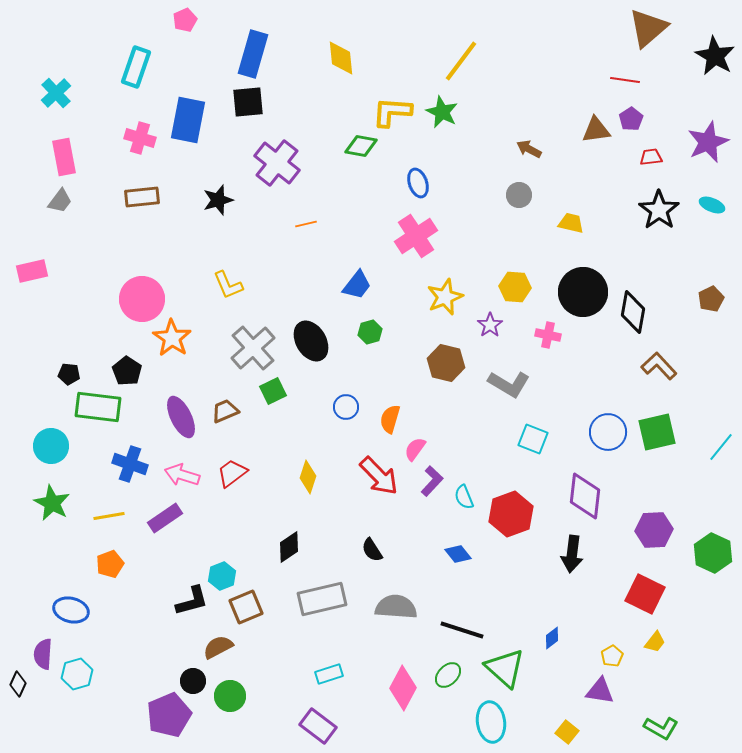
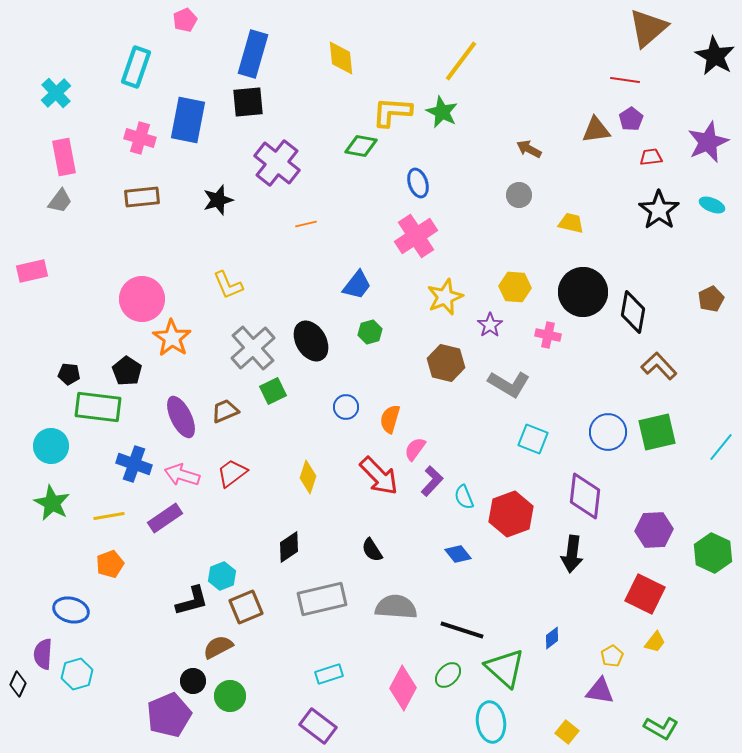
blue cross at (130, 464): moved 4 px right
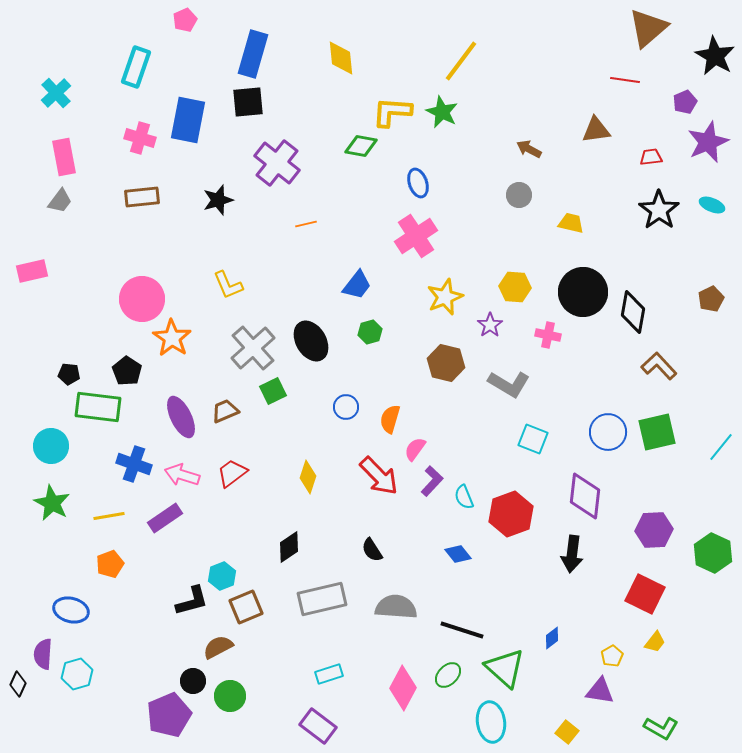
purple pentagon at (631, 119): moved 54 px right, 17 px up; rotated 10 degrees clockwise
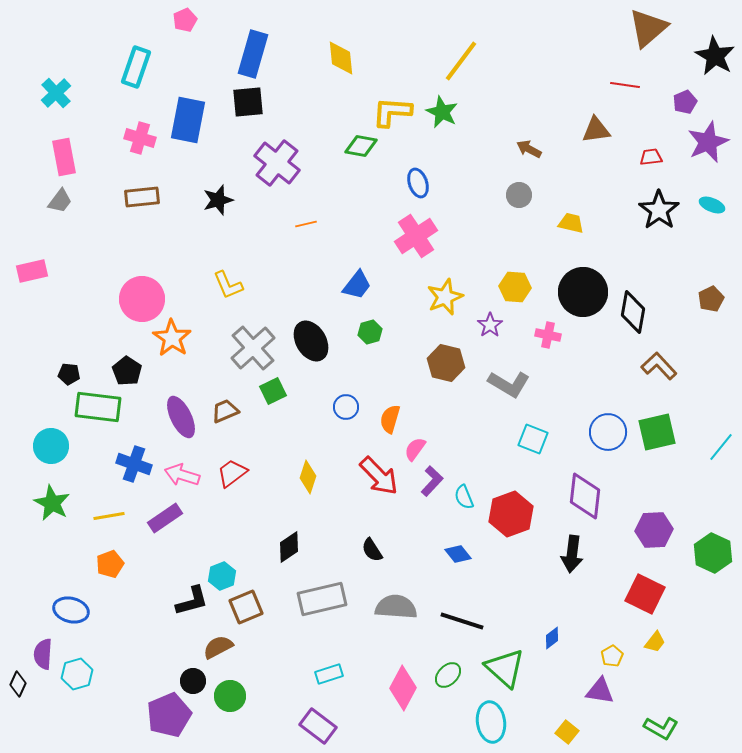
red line at (625, 80): moved 5 px down
black line at (462, 630): moved 9 px up
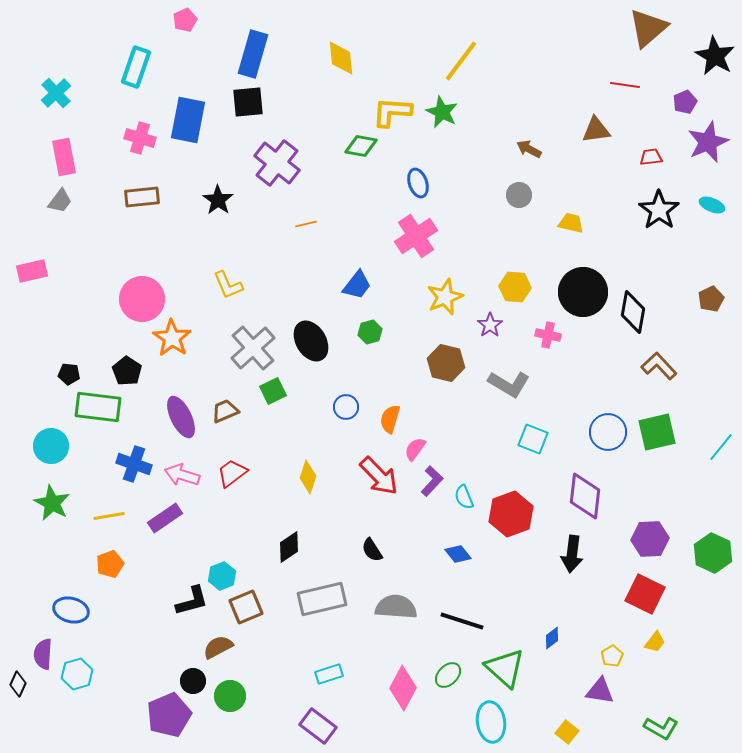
black star at (218, 200): rotated 20 degrees counterclockwise
purple hexagon at (654, 530): moved 4 px left, 9 px down
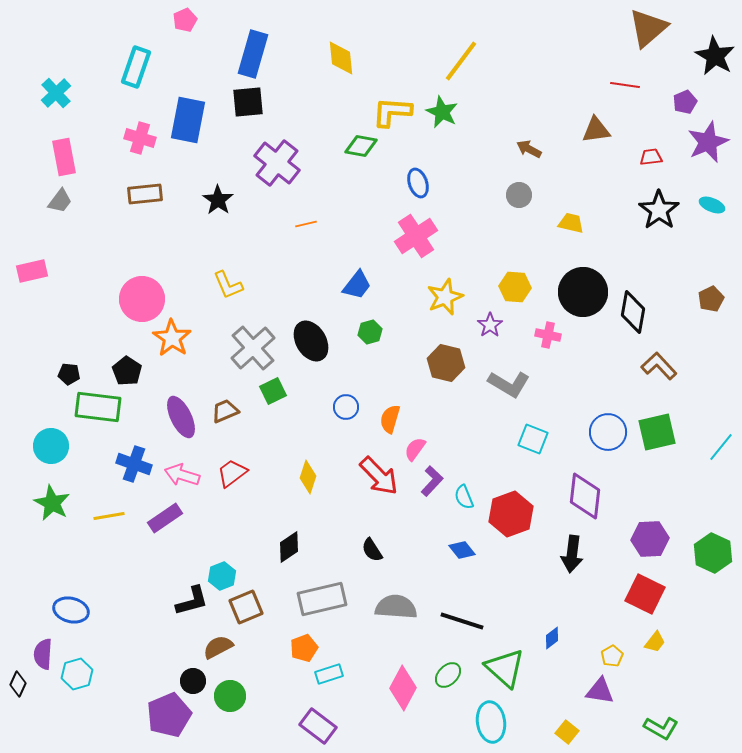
brown rectangle at (142, 197): moved 3 px right, 3 px up
blue diamond at (458, 554): moved 4 px right, 4 px up
orange pentagon at (110, 564): moved 194 px right, 84 px down
